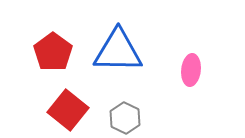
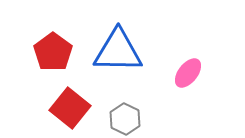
pink ellipse: moved 3 px left, 3 px down; rotated 32 degrees clockwise
red square: moved 2 px right, 2 px up
gray hexagon: moved 1 px down
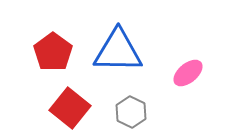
pink ellipse: rotated 12 degrees clockwise
gray hexagon: moved 6 px right, 7 px up
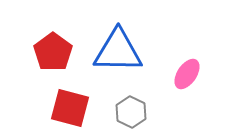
pink ellipse: moved 1 px left, 1 px down; rotated 16 degrees counterclockwise
red square: rotated 24 degrees counterclockwise
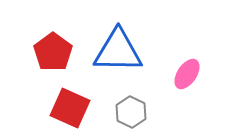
red square: rotated 9 degrees clockwise
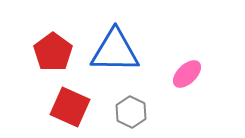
blue triangle: moved 3 px left
pink ellipse: rotated 12 degrees clockwise
red square: moved 1 px up
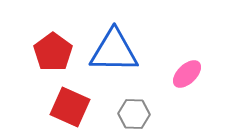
blue triangle: moved 1 px left
gray hexagon: moved 3 px right, 2 px down; rotated 24 degrees counterclockwise
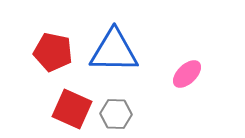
red pentagon: rotated 24 degrees counterclockwise
red square: moved 2 px right, 2 px down
gray hexagon: moved 18 px left
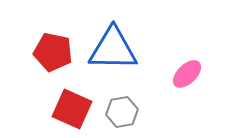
blue triangle: moved 1 px left, 2 px up
gray hexagon: moved 6 px right, 2 px up; rotated 12 degrees counterclockwise
